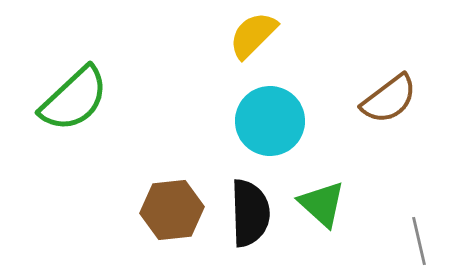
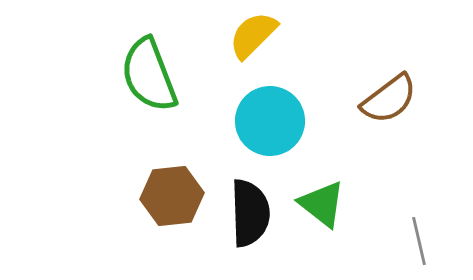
green semicircle: moved 75 px right, 24 px up; rotated 112 degrees clockwise
green triangle: rotated 4 degrees counterclockwise
brown hexagon: moved 14 px up
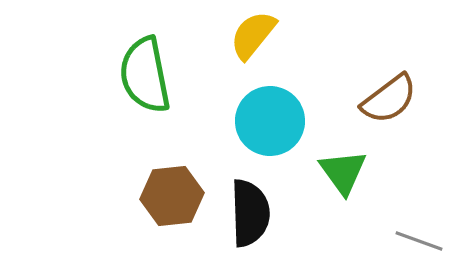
yellow semicircle: rotated 6 degrees counterclockwise
green semicircle: moved 4 px left; rotated 10 degrees clockwise
green triangle: moved 21 px right, 32 px up; rotated 16 degrees clockwise
gray line: rotated 57 degrees counterclockwise
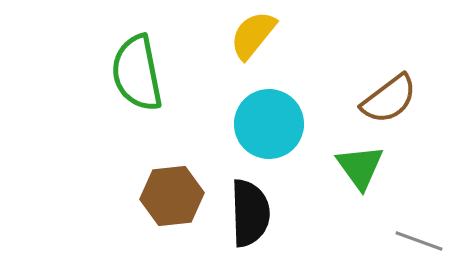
green semicircle: moved 8 px left, 2 px up
cyan circle: moved 1 px left, 3 px down
green triangle: moved 17 px right, 5 px up
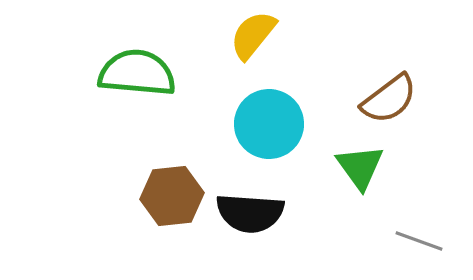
green semicircle: rotated 106 degrees clockwise
black semicircle: rotated 96 degrees clockwise
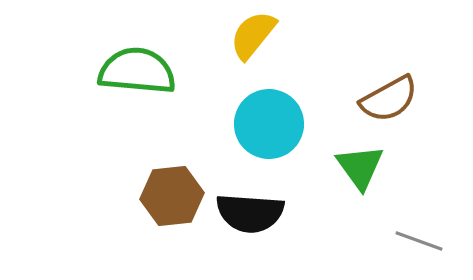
green semicircle: moved 2 px up
brown semicircle: rotated 8 degrees clockwise
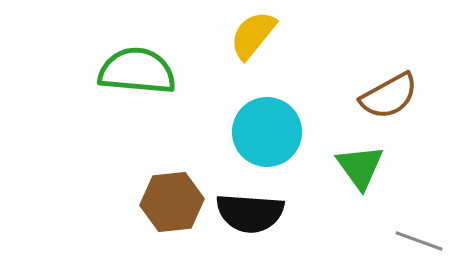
brown semicircle: moved 3 px up
cyan circle: moved 2 px left, 8 px down
brown hexagon: moved 6 px down
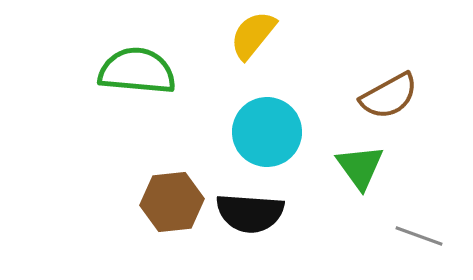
gray line: moved 5 px up
